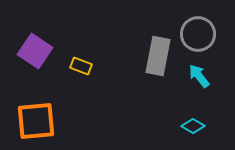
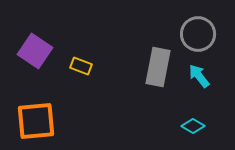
gray rectangle: moved 11 px down
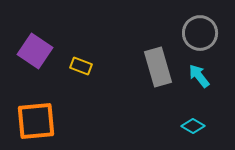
gray circle: moved 2 px right, 1 px up
gray rectangle: rotated 27 degrees counterclockwise
